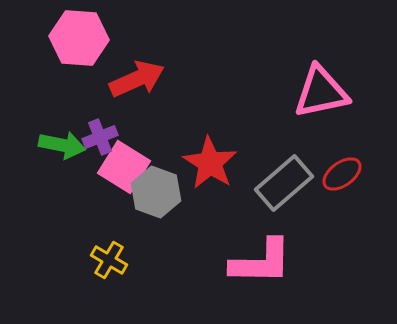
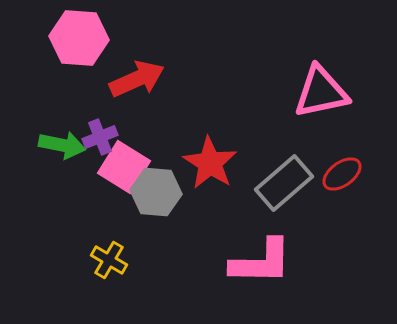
gray hexagon: rotated 15 degrees counterclockwise
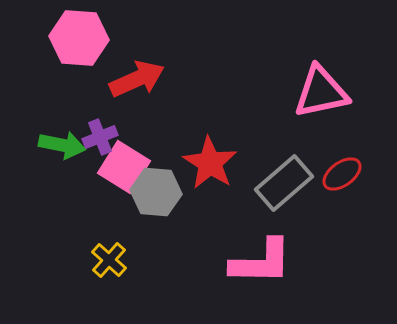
yellow cross: rotated 12 degrees clockwise
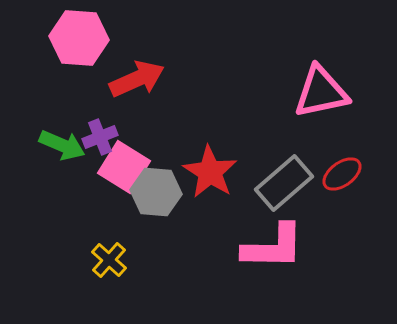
green arrow: rotated 12 degrees clockwise
red star: moved 9 px down
pink L-shape: moved 12 px right, 15 px up
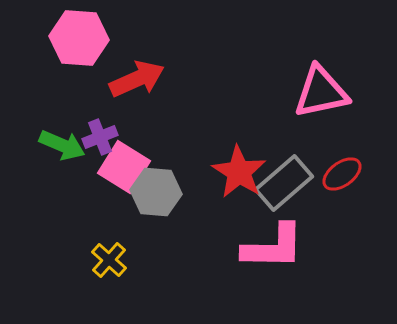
red star: moved 29 px right
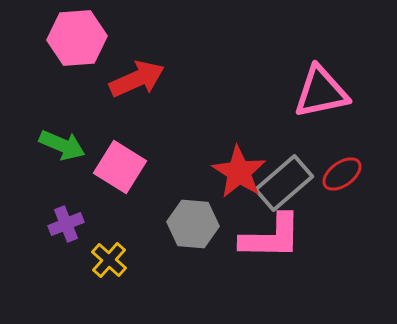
pink hexagon: moved 2 px left; rotated 8 degrees counterclockwise
purple cross: moved 34 px left, 87 px down
pink square: moved 4 px left
gray hexagon: moved 37 px right, 32 px down
pink L-shape: moved 2 px left, 10 px up
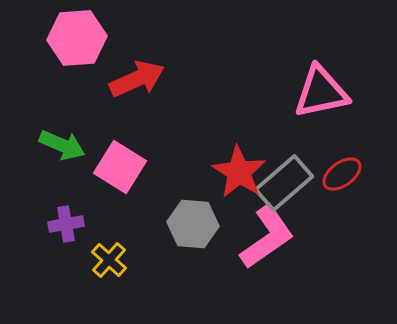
purple cross: rotated 12 degrees clockwise
pink L-shape: moved 4 px left; rotated 36 degrees counterclockwise
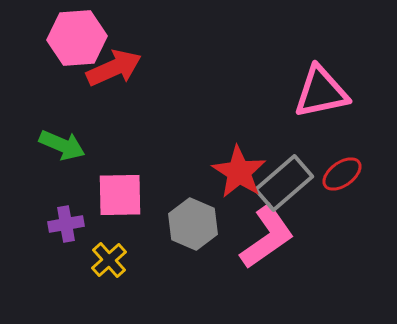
red arrow: moved 23 px left, 11 px up
pink square: moved 28 px down; rotated 33 degrees counterclockwise
gray hexagon: rotated 18 degrees clockwise
yellow cross: rotated 6 degrees clockwise
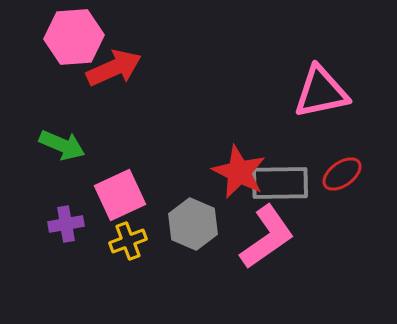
pink hexagon: moved 3 px left, 1 px up
red star: rotated 6 degrees counterclockwise
gray rectangle: moved 4 px left; rotated 40 degrees clockwise
pink square: rotated 24 degrees counterclockwise
yellow cross: moved 19 px right, 19 px up; rotated 21 degrees clockwise
